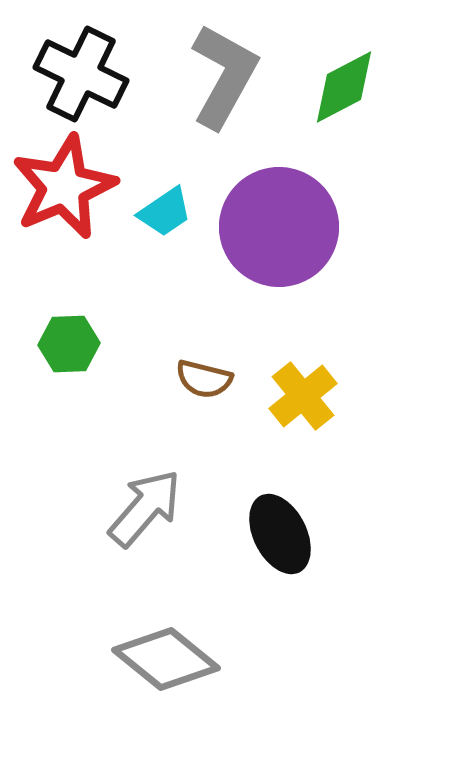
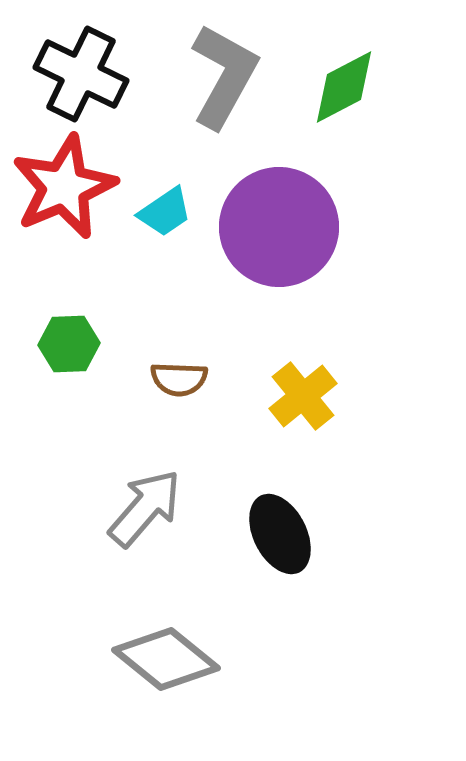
brown semicircle: moved 25 px left; rotated 12 degrees counterclockwise
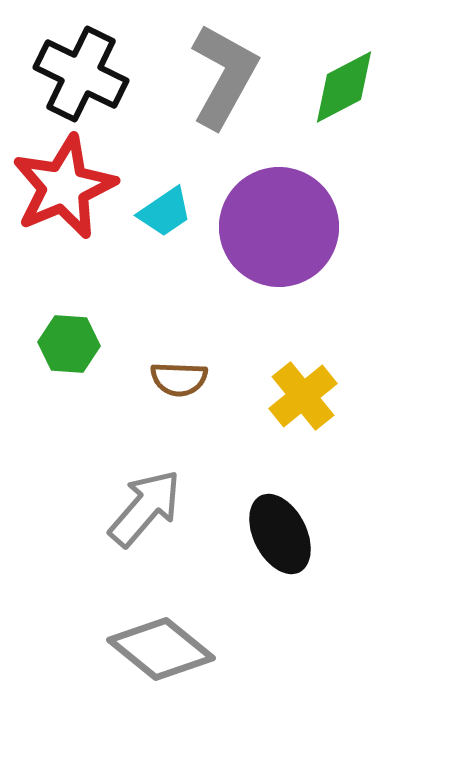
green hexagon: rotated 6 degrees clockwise
gray diamond: moved 5 px left, 10 px up
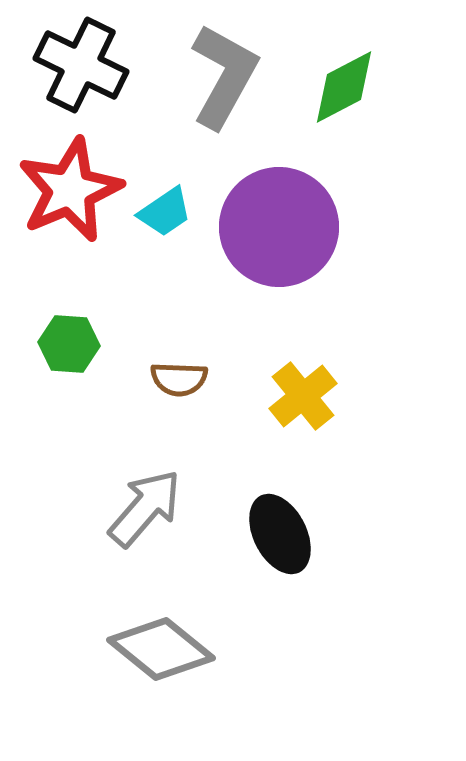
black cross: moved 9 px up
red star: moved 6 px right, 3 px down
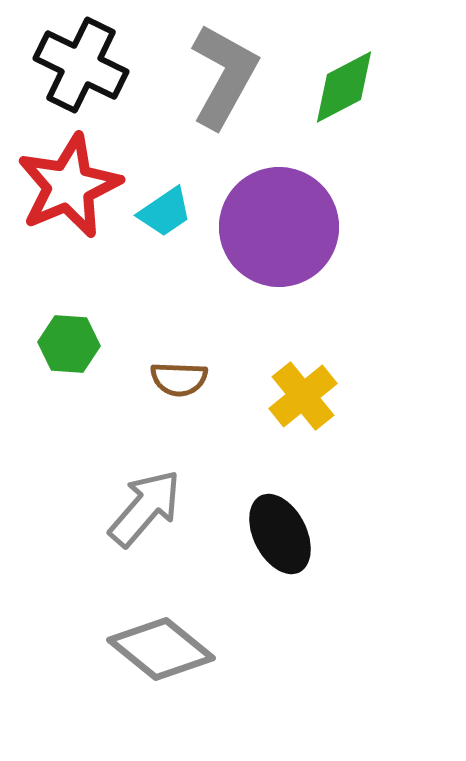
red star: moved 1 px left, 4 px up
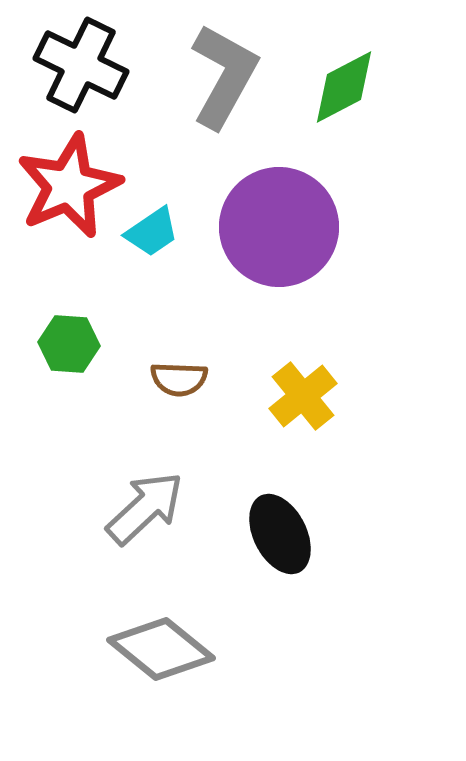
cyan trapezoid: moved 13 px left, 20 px down
gray arrow: rotated 6 degrees clockwise
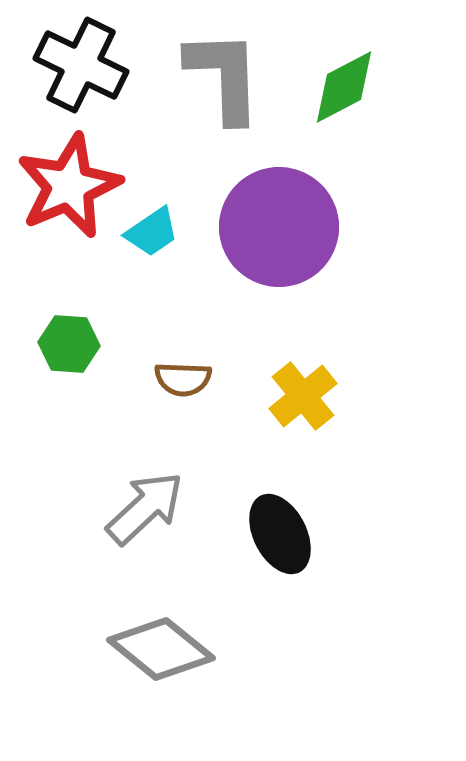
gray L-shape: rotated 31 degrees counterclockwise
brown semicircle: moved 4 px right
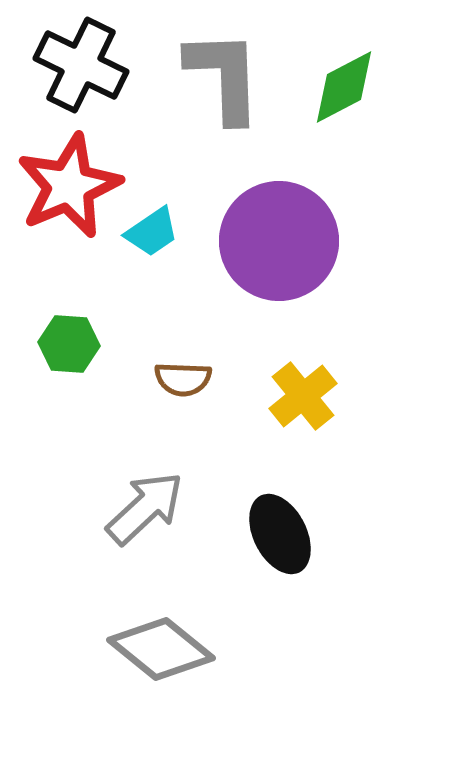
purple circle: moved 14 px down
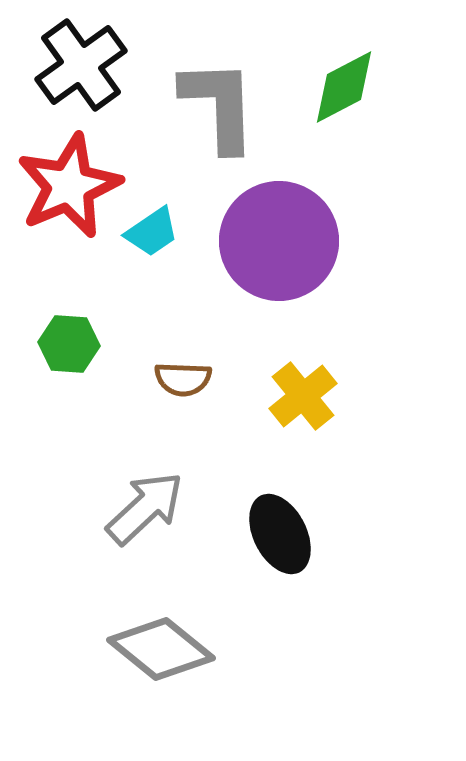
black cross: rotated 28 degrees clockwise
gray L-shape: moved 5 px left, 29 px down
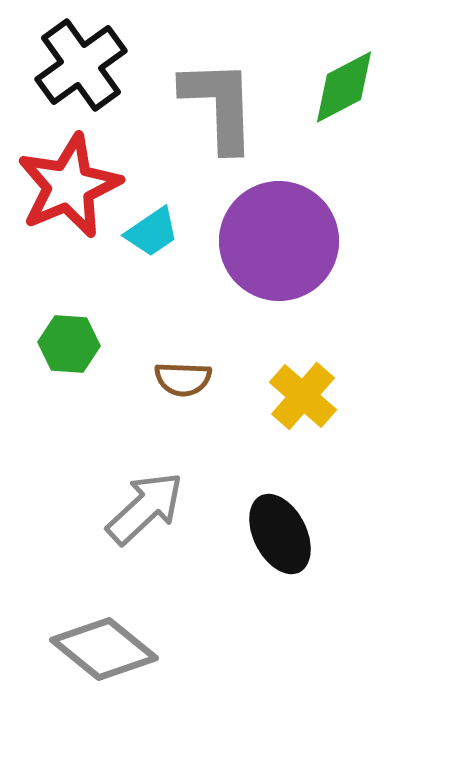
yellow cross: rotated 10 degrees counterclockwise
gray diamond: moved 57 px left
